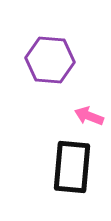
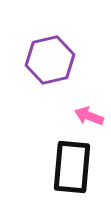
purple hexagon: rotated 18 degrees counterclockwise
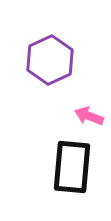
purple hexagon: rotated 12 degrees counterclockwise
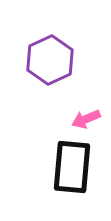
pink arrow: moved 3 px left, 3 px down; rotated 44 degrees counterclockwise
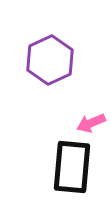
pink arrow: moved 5 px right, 4 px down
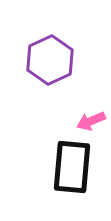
pink arrow: moved 2 px up
